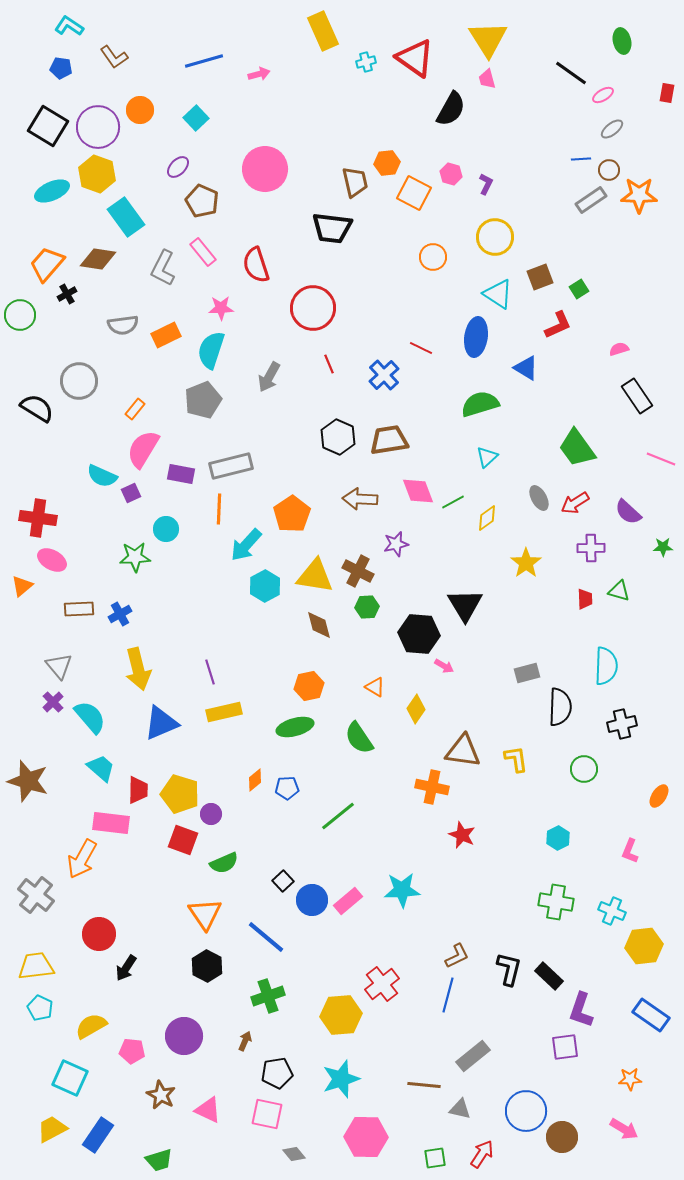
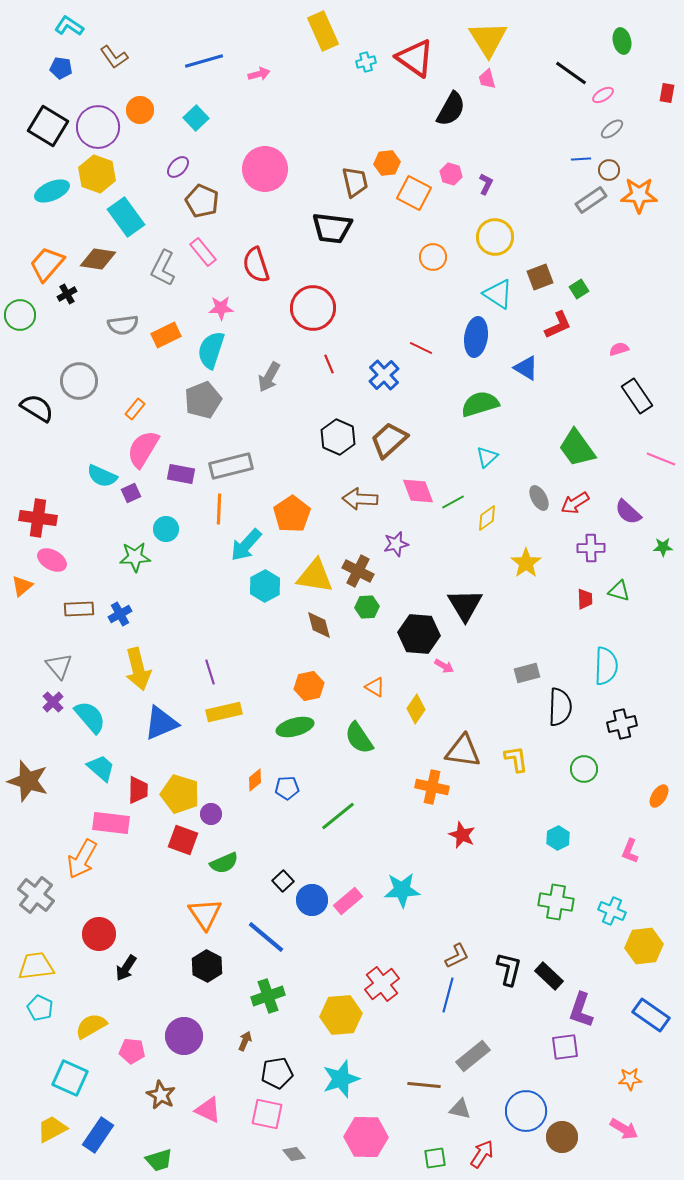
brown trapezoid at (389, 440): rotated 33 degrees counterclockwise
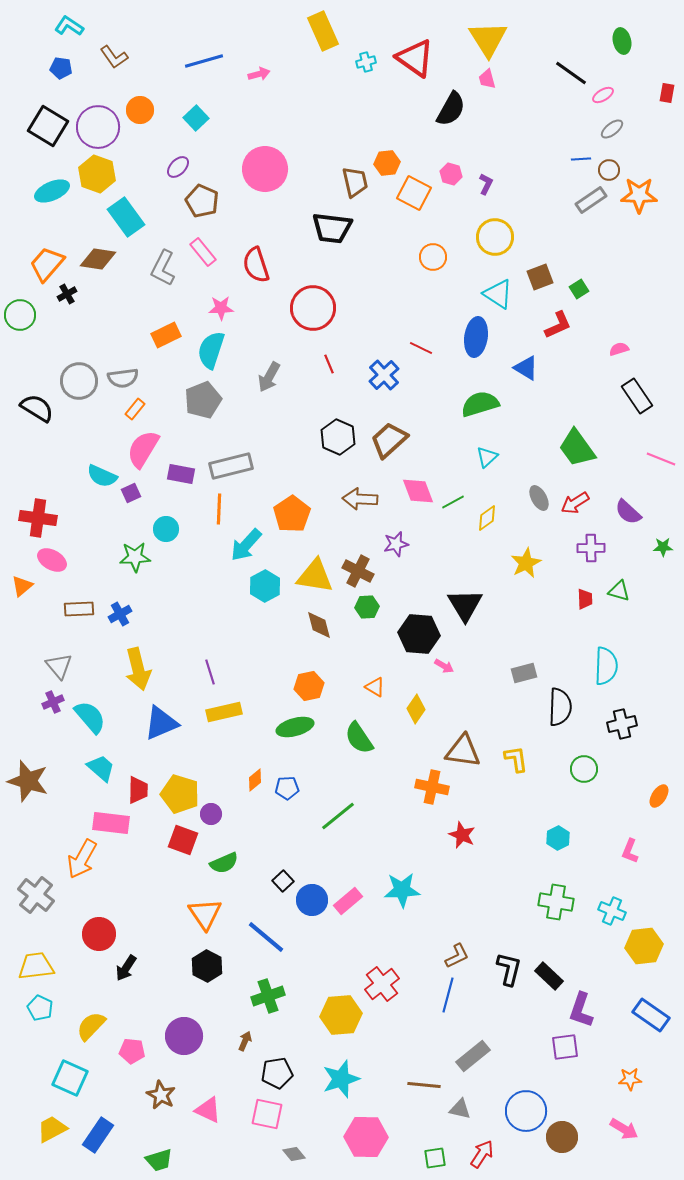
gray semicircle at (123, 325): moved 53 px down
yellow star at (526, 563): rotated 8 degrees clockwise
gray rectangle at (527, 673): moved 3 px left
purple cross at (53, 702): rotated 20 degrees clockwise
yellow semicircle at (91, 1026): rotated 16 degrees counterclockwise
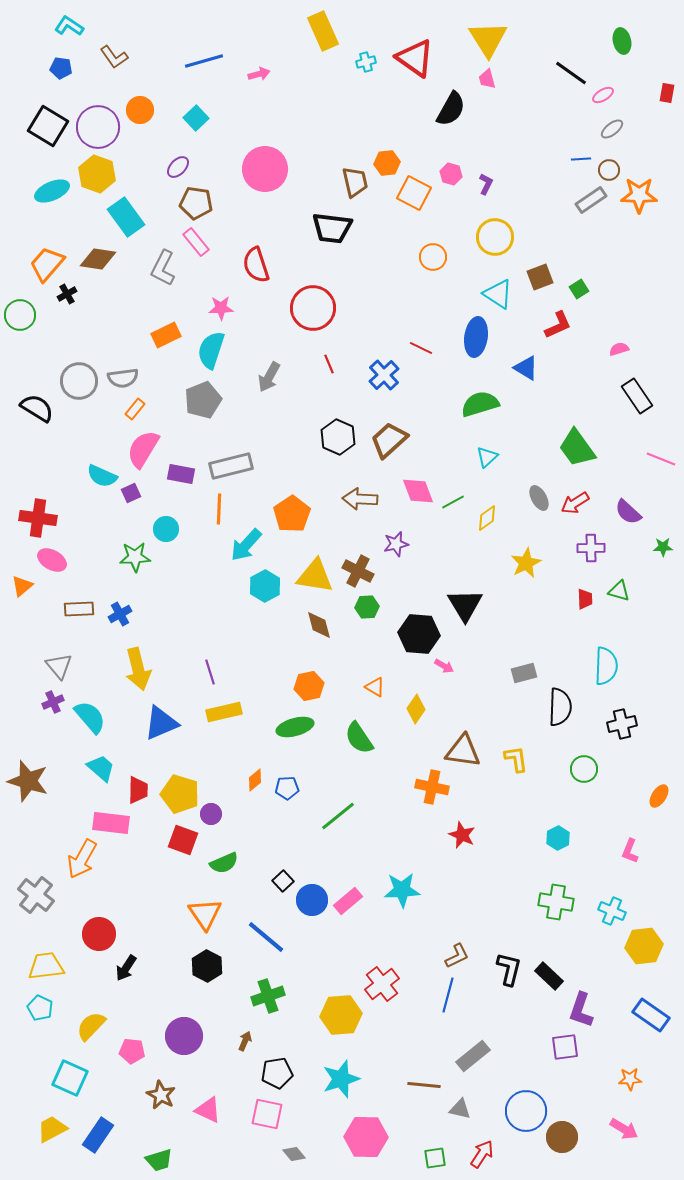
brown pentagon at (202, 201): moved 6 px left, 2 px down; rotated 16 degrees counterclockwise
pink rectangle at (203, 252): moved 7 px left, 10 px up
yellow trapezoid at (36, 966): moved 10 px right
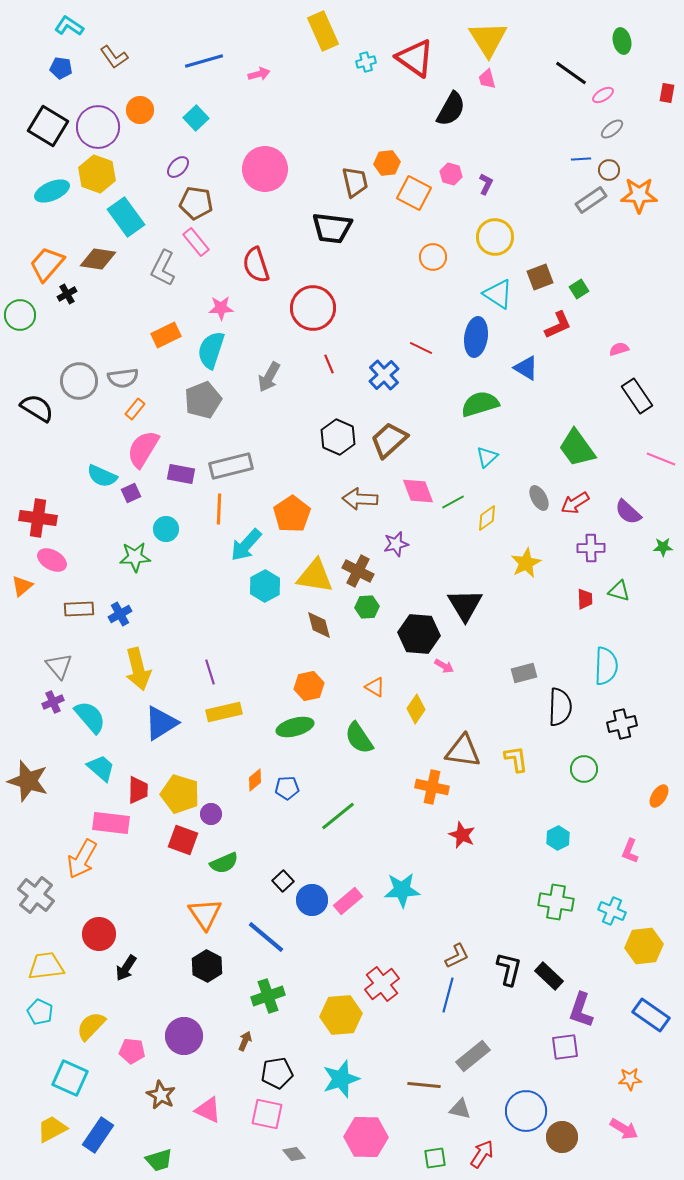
blue triangle at (161, 723): rotated 9 degrees counterclockwise
cyan pentagon at (40, 1008): moved 4 px down
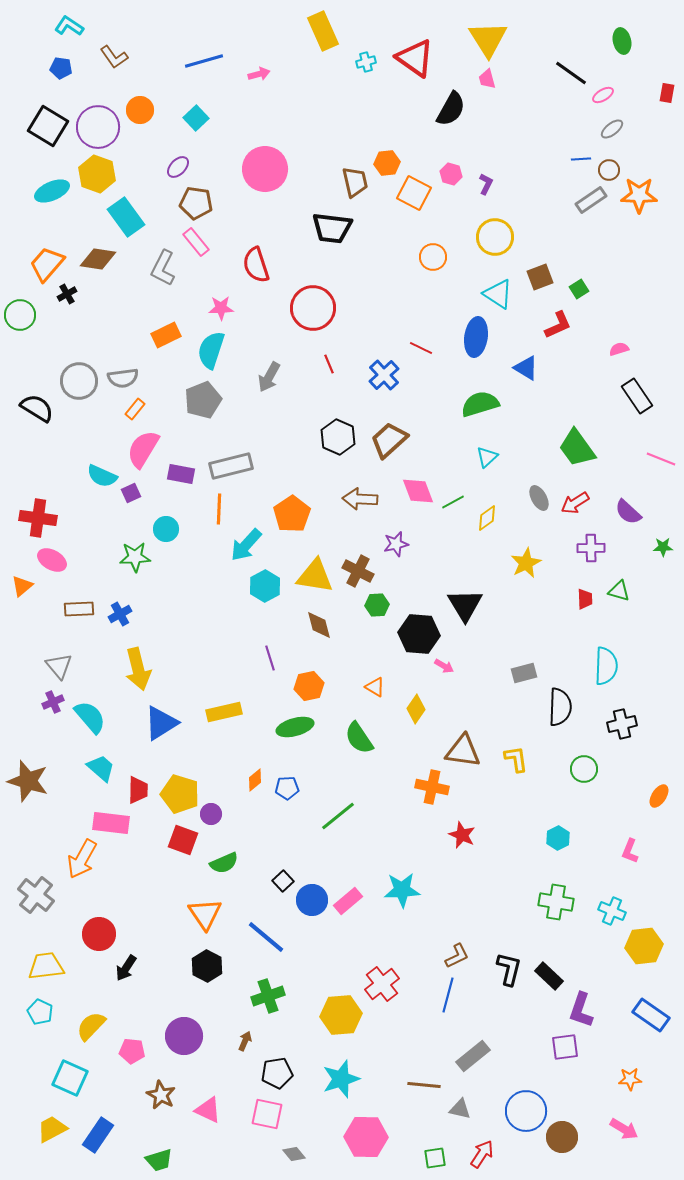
green hexagon at (367, 607): moved 10 px right, 2 px up
purple line at (210, 672): moved 60 px right, 14 px up
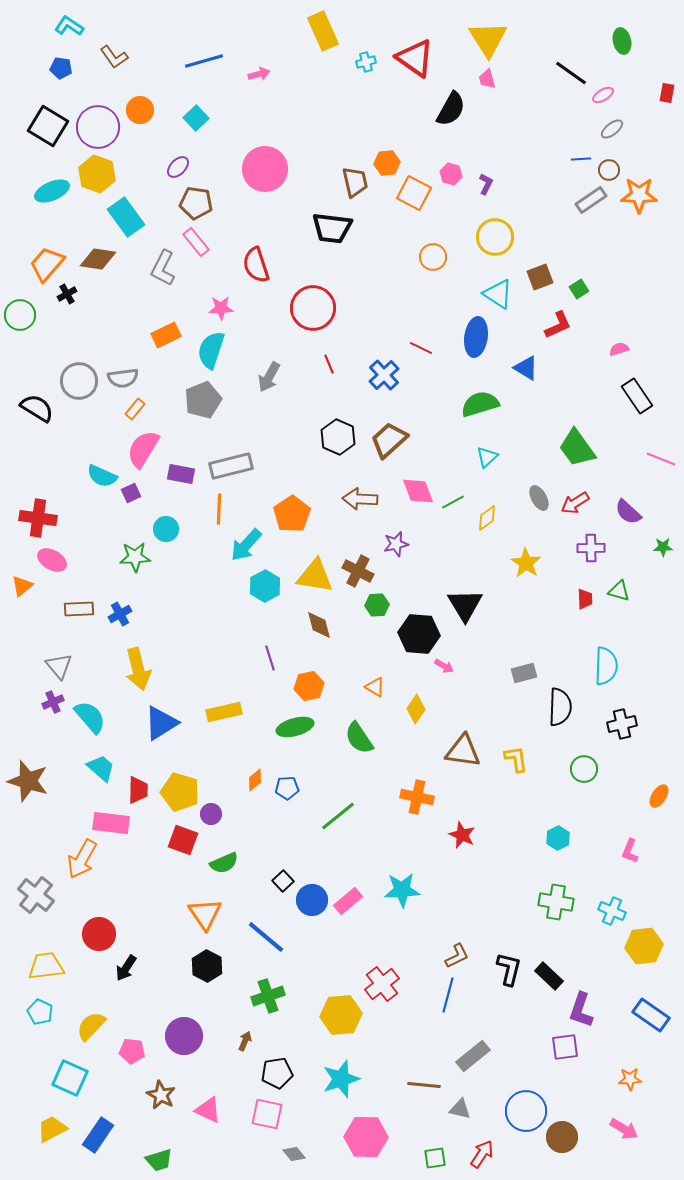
yellow star at (526, 563): rotated 12 degrees counterclockwise
orange cross at (432, 787): moved 15 px left, 10 px down
yellow pentagon at (180, 794): moved 2 px up
